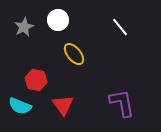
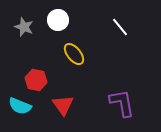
gray star: rotated 24 degrees counterclockwise
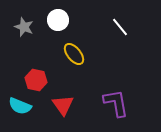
purple L-shape: moved 6 px left
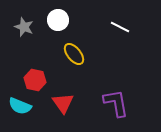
white line: rotated 24 degrees counterclockwise
red hexagon: moved 1 px left
red triangle: moved 2 px up
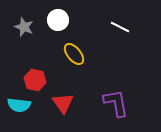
cyan semicircle: moved 1 px left, 1 px up; rotated 15 degrees counterclockwise
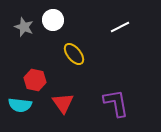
white circle: moved 5 px left
white line: rotated 54 degrees counterclockwise
cyan semicircle: moved 1 px right
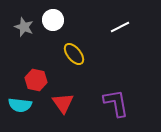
red hexagon: moved 1 px right
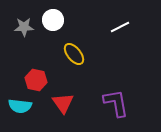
gray star: rotated 24 degrees counterclockwise
cyan semicircle: moved 1 px down
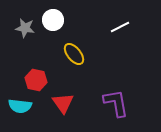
gray star: moved 1 px right, 1 px down; rotated 12 degrees clockwise
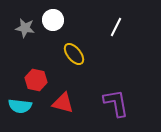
white line: moved 4 px left; rotated 36 degrees counterclockwise
red triangle: rotated 40 degrees counterclockwise
